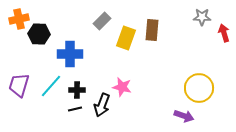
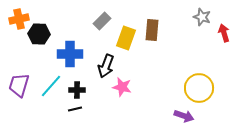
gray star: rotated 18 degrees clockwise
black arrow: moved 4 px right, 39 px up
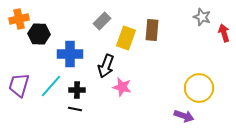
black line: rotated 24 degrees clockwise
